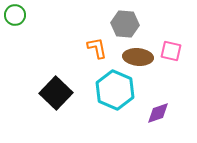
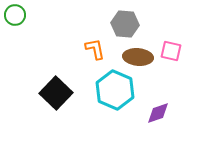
orange L-shape: moved 2 px left, 1 px down
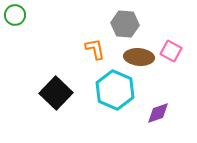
pink square: rotated 15 degrees clockwise
brown ellipse: moved 1 px right
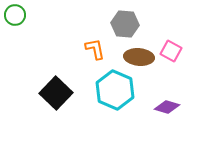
purple diamond: moved 9 px right, 6 px up; rotated 35 degrees clockwise
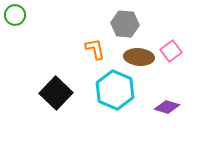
pink square: rotated 25 degrees clockwise
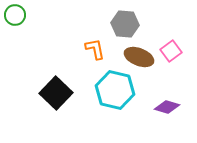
brown ellipse: rotated 16 degrees clockwise
cyan hexagon: rotated 9 degrees counterclockwise
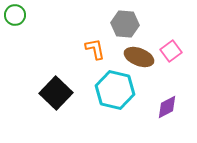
purple diamond: rotated 45 degrees counterclockwise
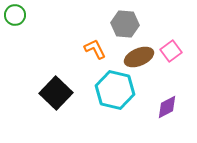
orange L-shape: rotated 15 degrees counterclockwise
brown ellipse: rotated 44 degrees counterclockwise
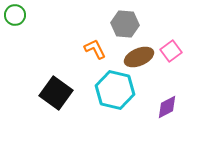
black square: rotated 8 degrees counterclockwise
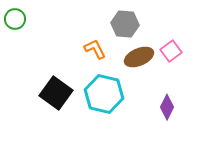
green circle: moved 4 px down
cyan hexagon: moved 11 px left, 4 px down
purple diamond: rotated 35 degrees counterclockwise
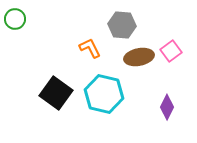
gray hexagon: moved 3 px left, 1 px down
orange L-shape: moved 5 px left, 1 px up
brown ellipse: rotated 12 degrees clockwise
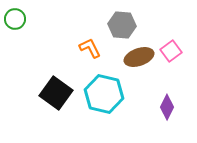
brown ellipse: rotated 8 degrees counterclockwise
